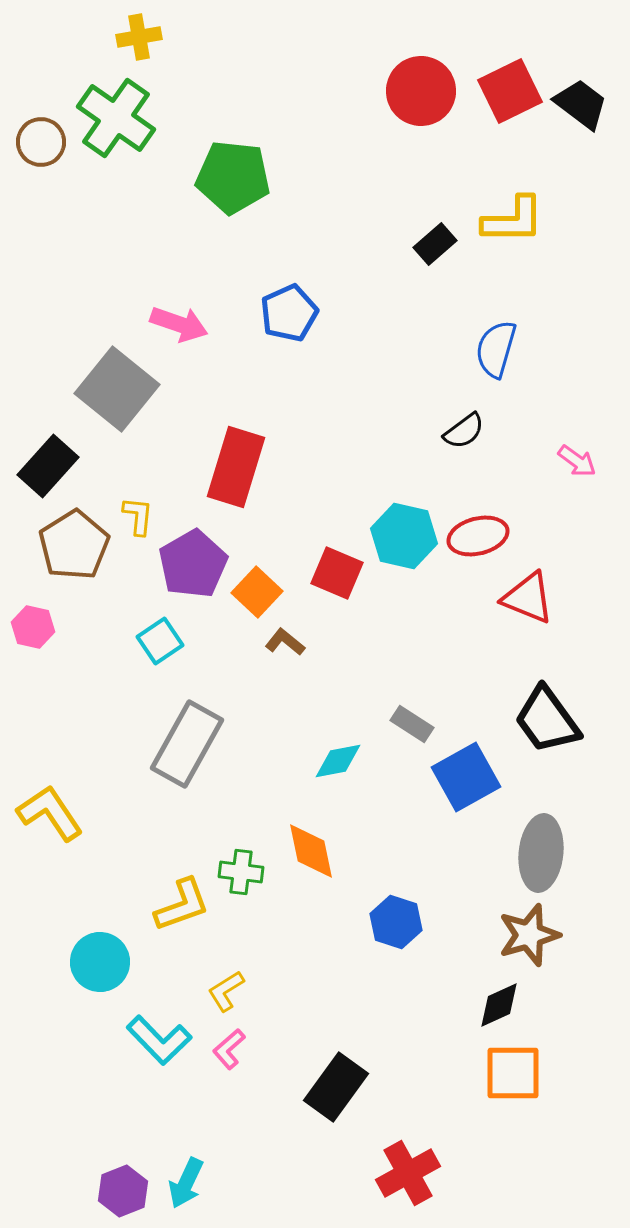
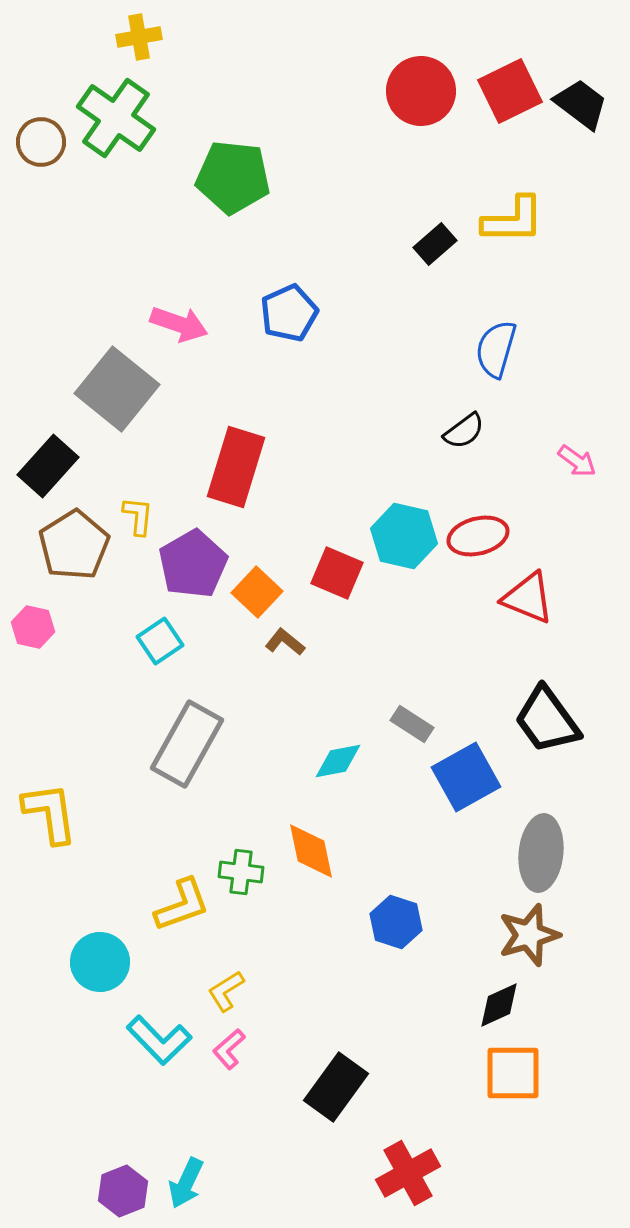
yellow L-shape at (50, 813): rotated 26 degrees clockwise
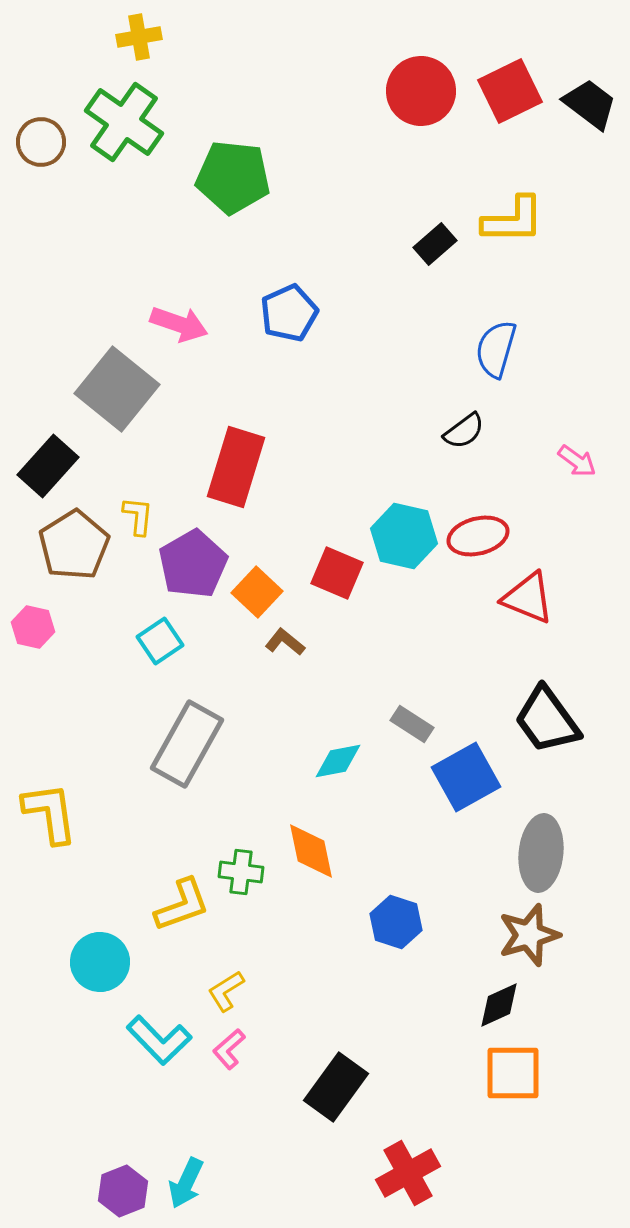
black trapezoid at (581, 104): moved 9 px right
green cross at (116, 118): moved 8 px right, 4 px down
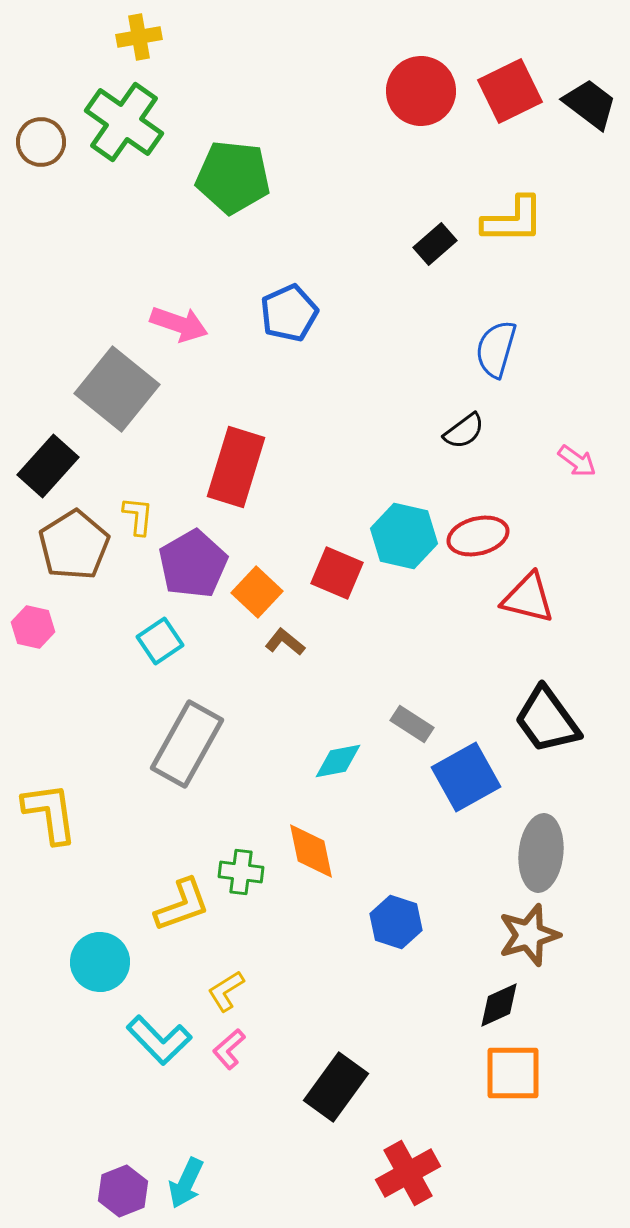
red triangle at (528, 598): rotated 8 degrees counterclockwise
